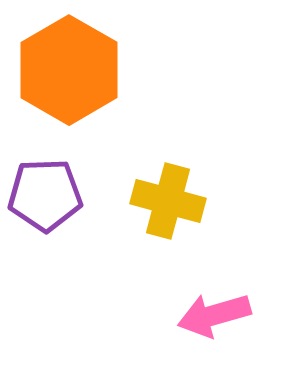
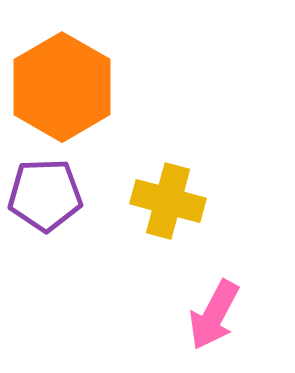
orange hexagon: moved 7 px left, 17 px down
pink arrow: rotated 46 degrees counterclockwise
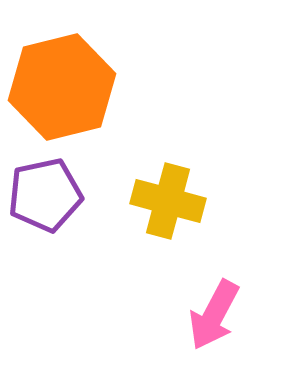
orange hexagon: rotated 16 degrees clockwise
purple pentagon: rotated 10 degrees counterclockwise
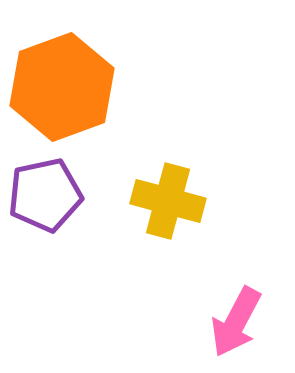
orange hexagon: rotated 6 degrees counterclockwise
pink arrow: moved 22 px right, 7 px down
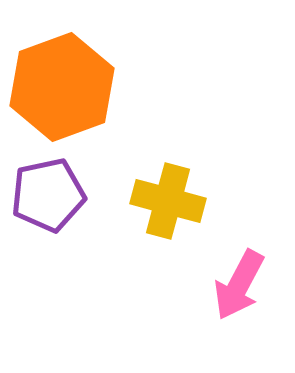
purple pentagon: moved 3 px right
pink arrow: moved 3 px right, 37 px up
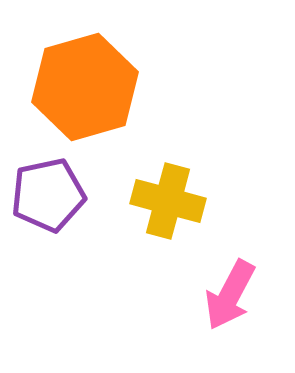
orange hexagon: moved 23 px right; rotated 4 degrees clockwise
pink arrow: moved 9 px left, 10 px down
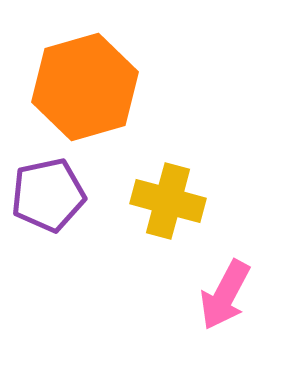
pink arrow: moved 5 px left
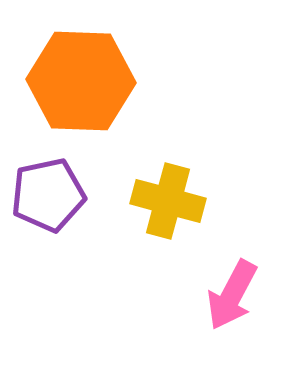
orange hexagon: moved 4 px left, 6 px up; rotated 18 degrees clockwise
pink arrow: moved 7 px right
